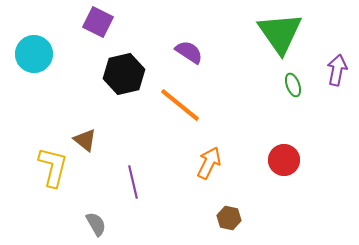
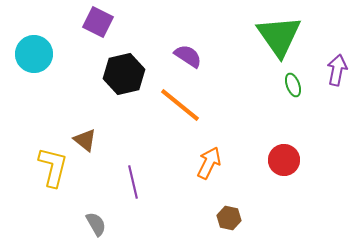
green triangle: moved 1 px left, 3 px down
purple semicircle: moved 1 px left, 4 px down
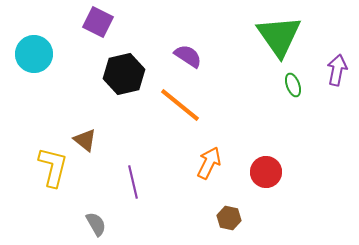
red circle: moved 18 px left, 12 px down
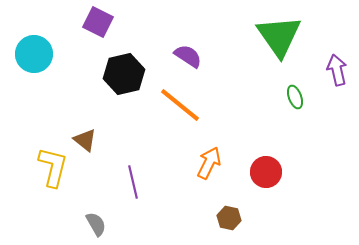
purple arrow: rotated 24 degrees counterclockwise
green ellipse: moved 2 px right, 12 px down
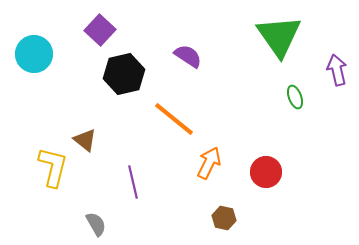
purple square: moved 2 px right, 8 px down; rotated 16 degrees clockwise
orange line: moved 6 px left, 14 px down
brown hexagon: moved 5 px left
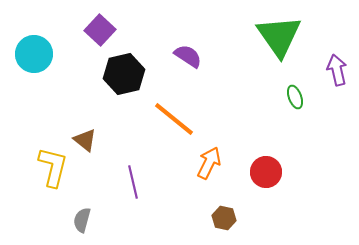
gray semicircle: moved 14 px left, 4 px up; rotated 135 degrees counterclockwise
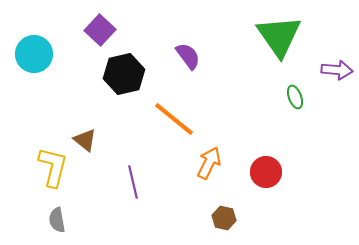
purple semicircle: rotated 20 degrees clockwise
purple arrow: rotated 108 degrees clockwise
gray semicircle: moved 25 px left; rotated 25 degrees counterclockwise
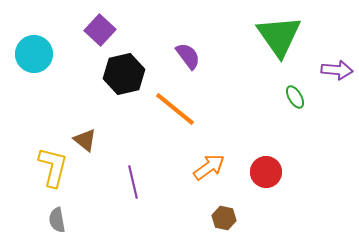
green ellipse: rotated 10 degrees counterclockwise
orange line: moved 1 px right, 10 px up
orange arrow: moved 4 px down; rotated 28 degrees clockwise
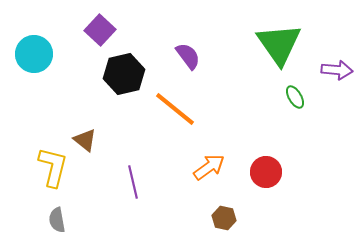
green triangle: moved 8 px down
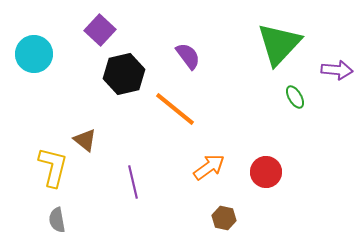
green triangle: rotated 18 degrees clockwise
